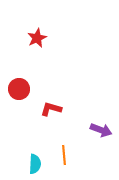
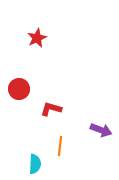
orange line: moved 4 px left, 9 px up; rotated 12 degrees clockwise
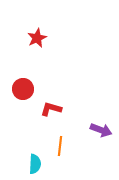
red circle: moved 4 px right
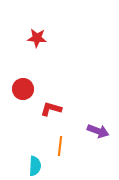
red star: rotated 30 degrees clockwise
purple arrow: moved 3 px left, 1 px down
cyan semicircle: moved 2 px down
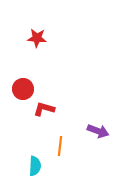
red L-shape: moved 7 px left
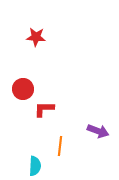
red star: moved 1 px left, 1 px up
red L-shape: rotated 15 degrees counterclockwise
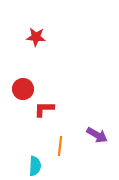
purple arrow: moved 1 px left, 4 px down; rotated 10 degrees clockwise
